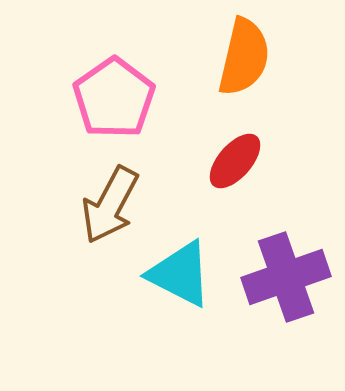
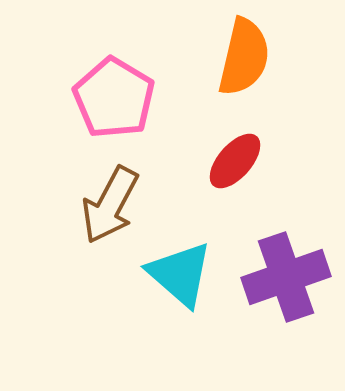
pink pentagon: rotated 6 degrees counterclockwise
cyan triangle: rotated 14 degrees clockwise
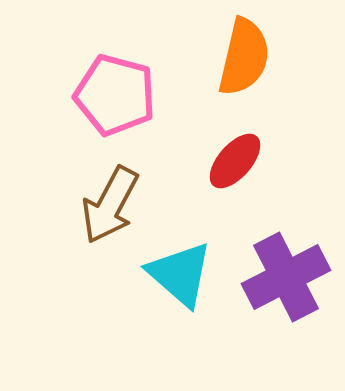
pink pentagon: moved 1 px right, 3 px up; rotated 16 degrees counterclockwise
purple cross: rotated 8 degrees counterclockwise
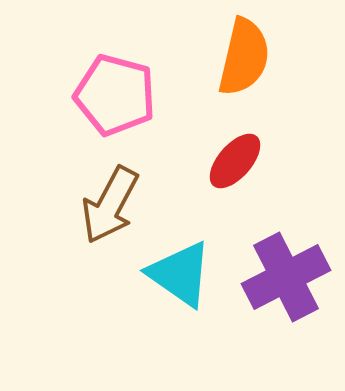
cyan triangle: rotated 6 degrees counterclockwise
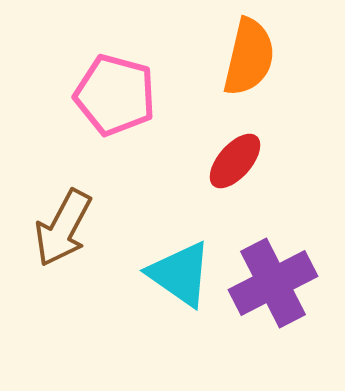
orange semicircle: moved 5 px right
brown arrow: moved 47 px left, 23 px down
purple cross: moved 13 px left, 6 px down
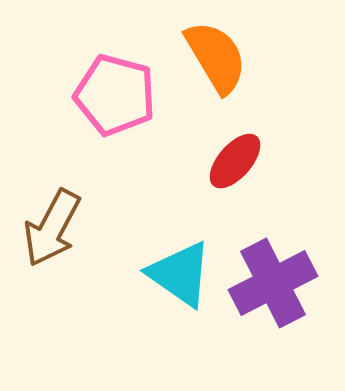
orange semicircle: moved 33 px left; rotated 44 degrees counterclockwise
brown arrow: moved 11 px left
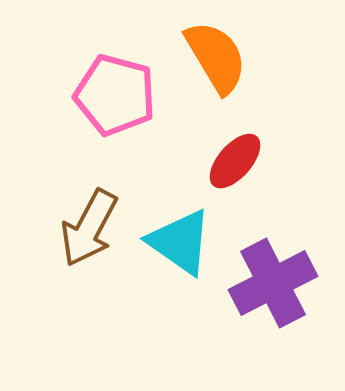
brown arrow: moved 37 px right
cyan triangle: moved 32 px up
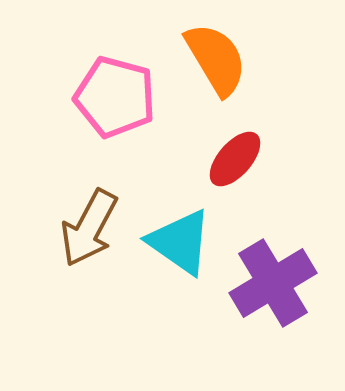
orange semicircle: moved 2 px down
pink pentagon: moved 2 px down
red ellipse: moved 2 px up
purple cross: rotated 4 degrees counterclockwise
